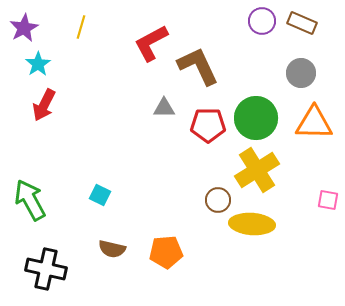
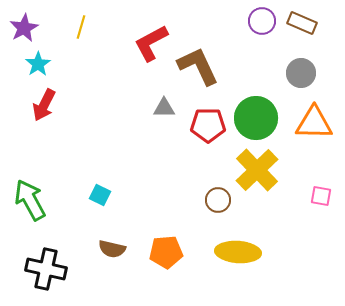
yellow cross: rotated 12 degrees counterclockwise
pink square: moved 7 px left, 4 px up
yellow ellipse: moved 14 px left, 28 px down
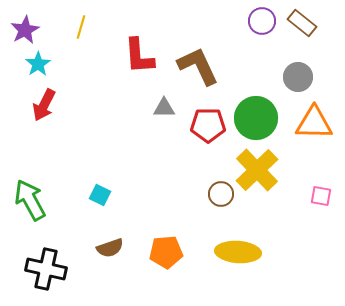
brown rectangle: rotated 16 degrees clockwise
purple star: moved 1 px right, 2 px down
red L-shape: moved 12 px left, 13 px down; rotated 66 degrees counterclockwise
gray circle: moved 3 px left, 4 px down
brown circle: moved 3 px right, 6 px up
brown semicircle: moved 2 px left, 1 px up; rotated 32 degrees counterclockwise
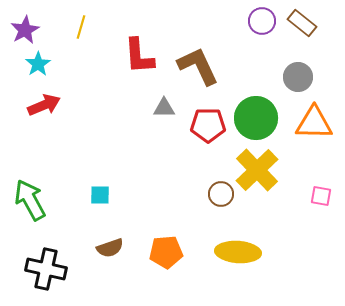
red arrow: rotated 140 degrees counterclockwise
cyan square: rotated 25 degrees counterclockwise
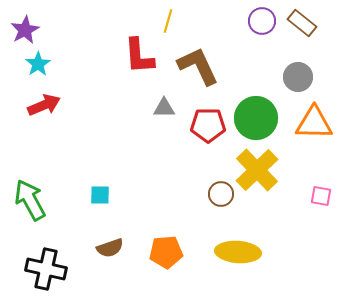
yellow line: moved 87 px right, 6 px up
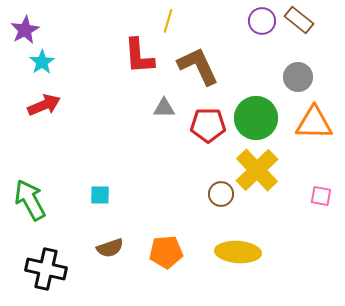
brown rectangle: moved 3 px left, 3 px up
cyan star: moved 4 px right, 2 px up
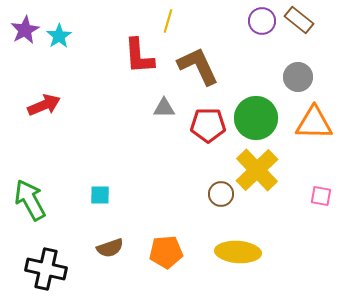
cyan star: moved 17 px right, 26 px up
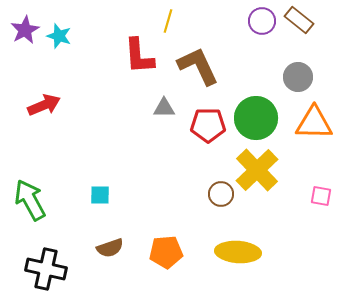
cyan star: rotated 20 degrees counterclockwise
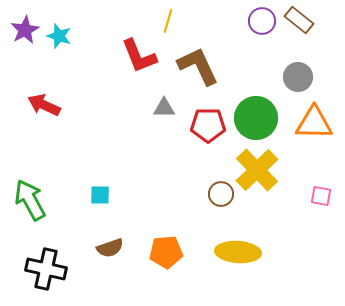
red L-shape: rotated 18 degrees counterclockwise
red arrow: rotated 132 degrees counterclockwise
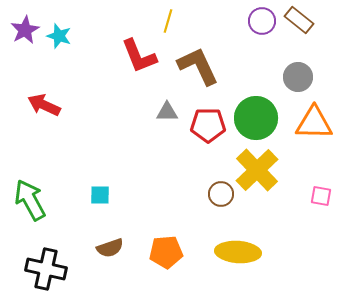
gray triangle: moved 3 px right, 4 px down
